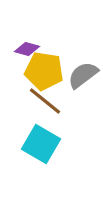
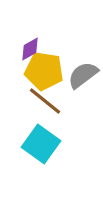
purple diamond: moved 3 px right; rotated 45 degrees counterclockwise
cyan square: rotated 6 degrees clockwise
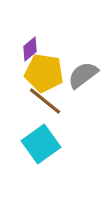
purple diamond: rotated 10 degrees counterclockwise
yellow pentagon: moved 2 px down
cyan square: rotated 18 degrees clockwise
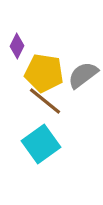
purple diamond: moved 13 px left, 3 px up; rotated 25 degrees counterclockwise
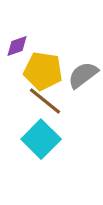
purple diamond: rotated 45 degrees clockwise
yellow pentagon: moved 1 px left, 2 px up
cyan square: moved 5 px up; rotated 9 degrees counterclockwise
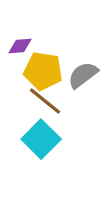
purple diamond: moved 3 px right; rotated 15 degrees clockwise
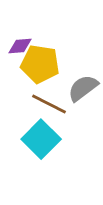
yellow pentagon: moved 3 px left, 7 px up
gray semicircle: moved 13 px down
brown line: moved 4 px right, 3 px down; rotated 12 degrees counterclockwise
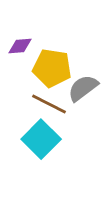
yellow pentagon: moved 12 px right, 4 px down
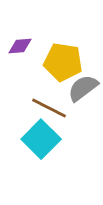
yellow pentagon: moved 11 px right, 6 px up
brown line: moved 4 px down
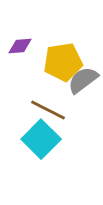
yellow pentagon: rotated 18 degrees counterclockwise
gray semicircle: moved 8 px up
brown line: moved 1 px left, 2 px down
